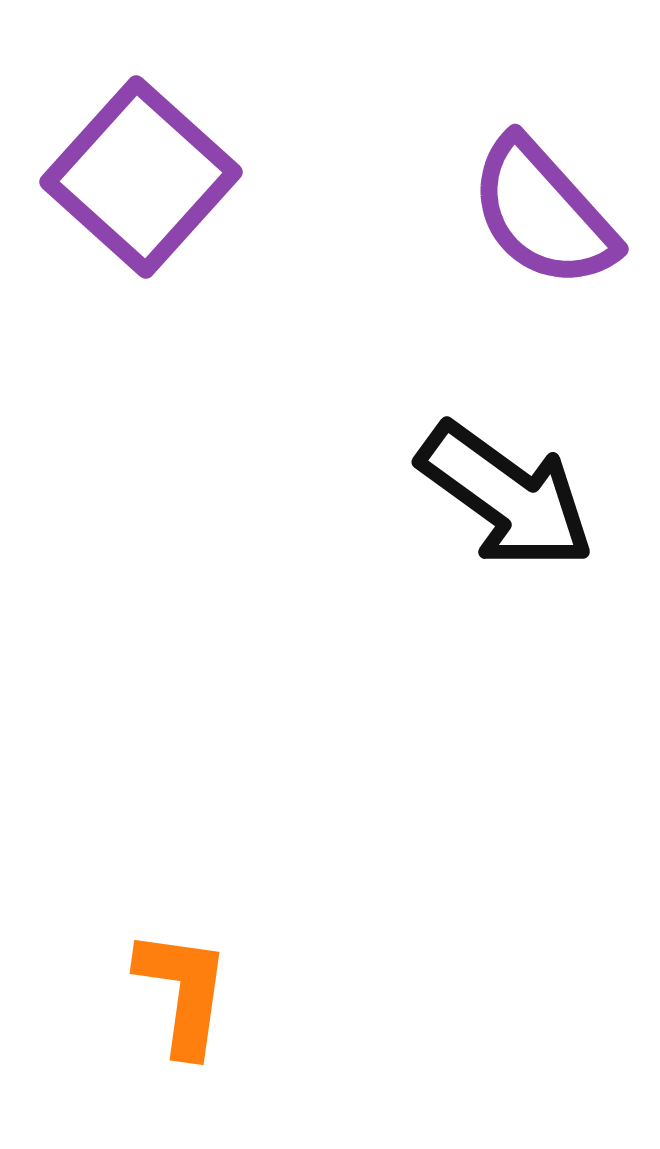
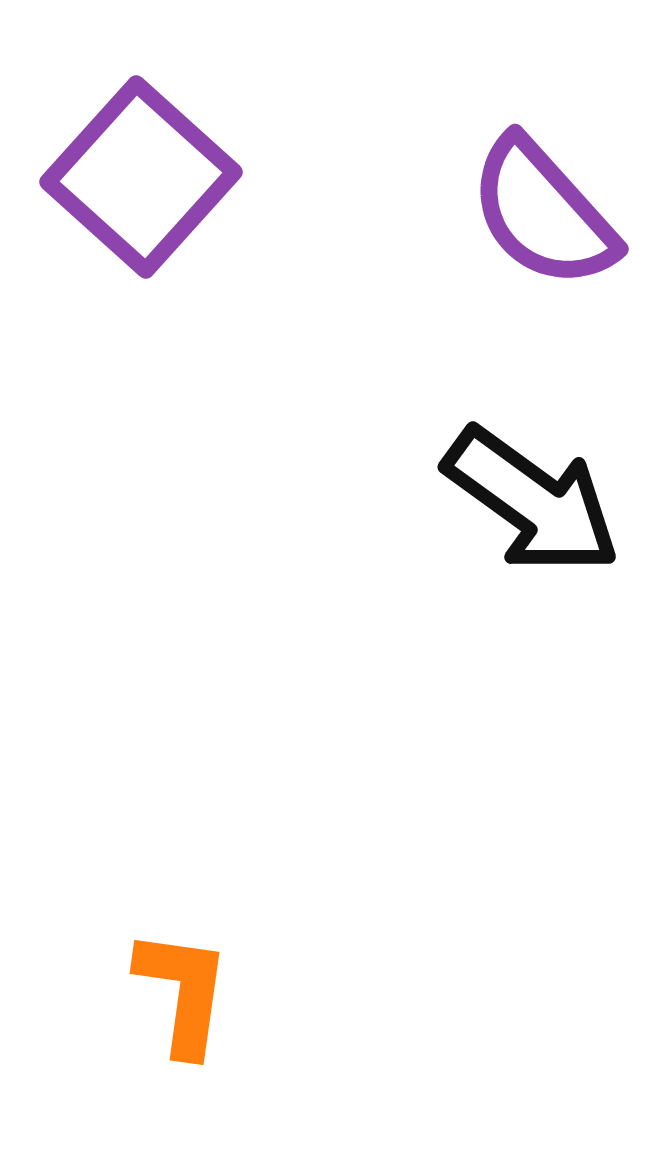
black arrow: moved 26 px right, 5 px down
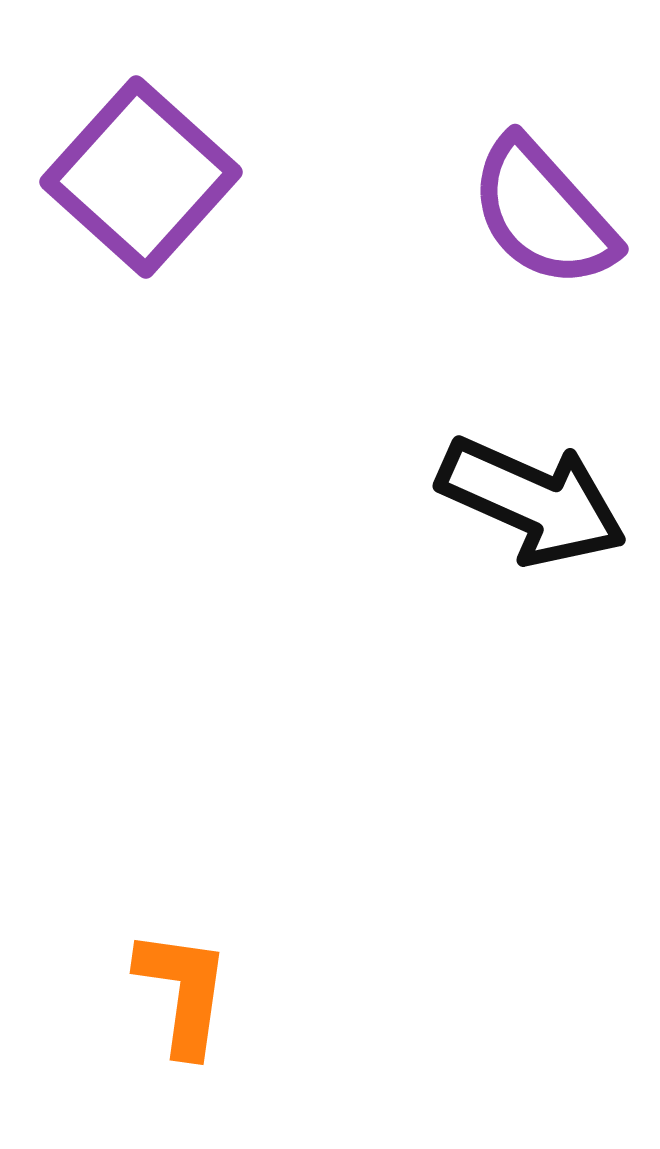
black arrow: rotated 12 degrees counterclockwise
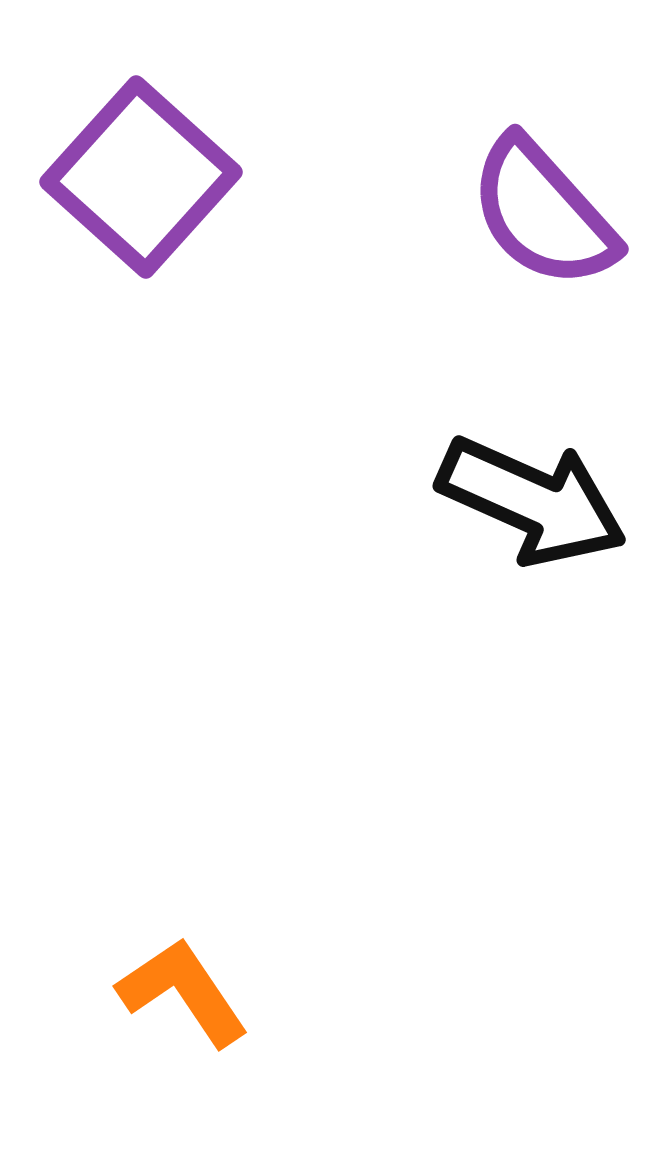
orange L-shape: rotated 42 degrees counterclockwise
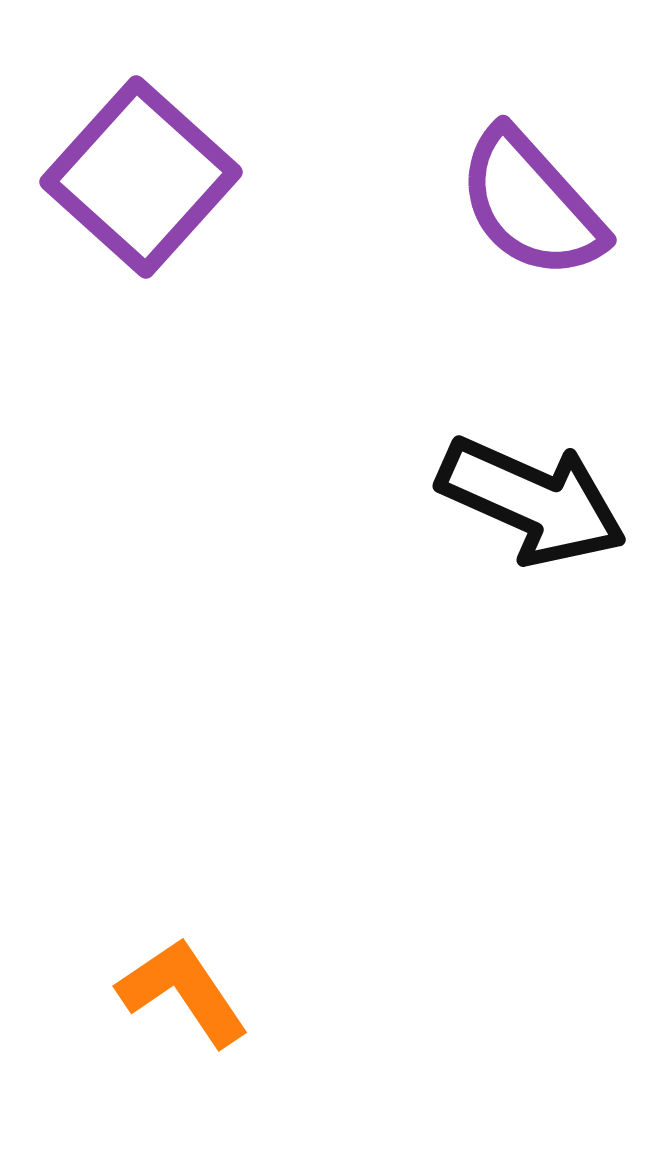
purple semicircle: moved 12 px left, 9 px up
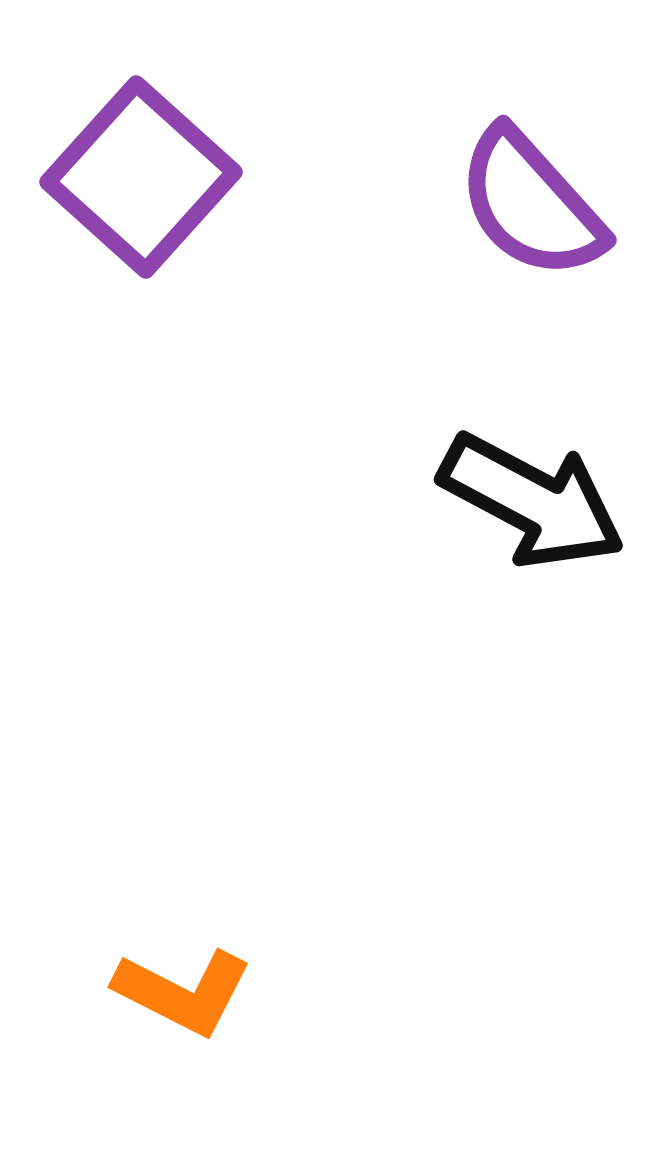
black arrow: rotated 4 degrees clockwise
orange L-shape: rotated 151 degrees clockwise
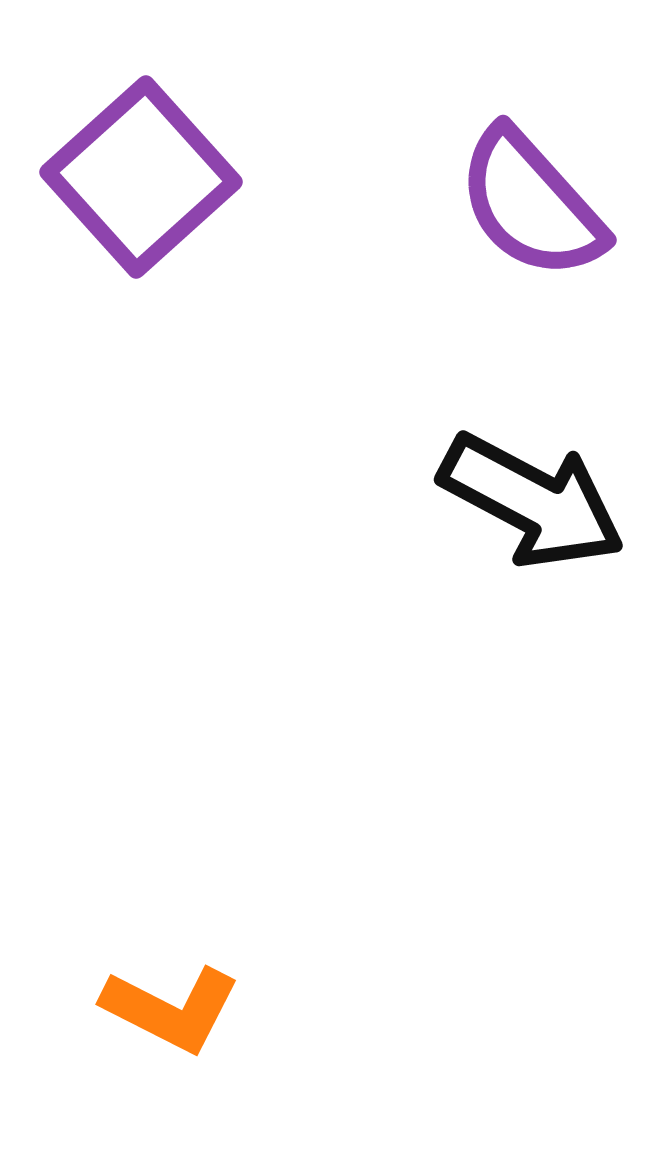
purple square: rotated 6 degrees clockwise
orange L-shape: moved 12 px left, 17 px down
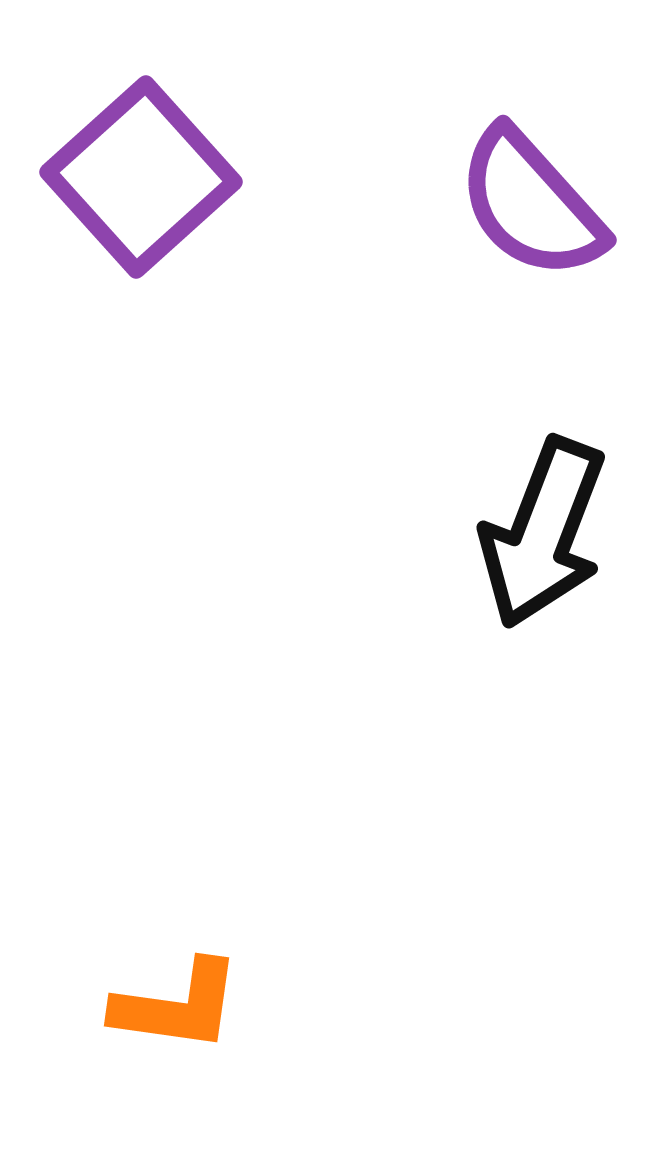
black arrow: moved 11 px right, 32 px down; rotated 83 degrees clockwise
orange L-shape: moved 6 px right, 3 px up; rotated 19 degrees counterclockwise
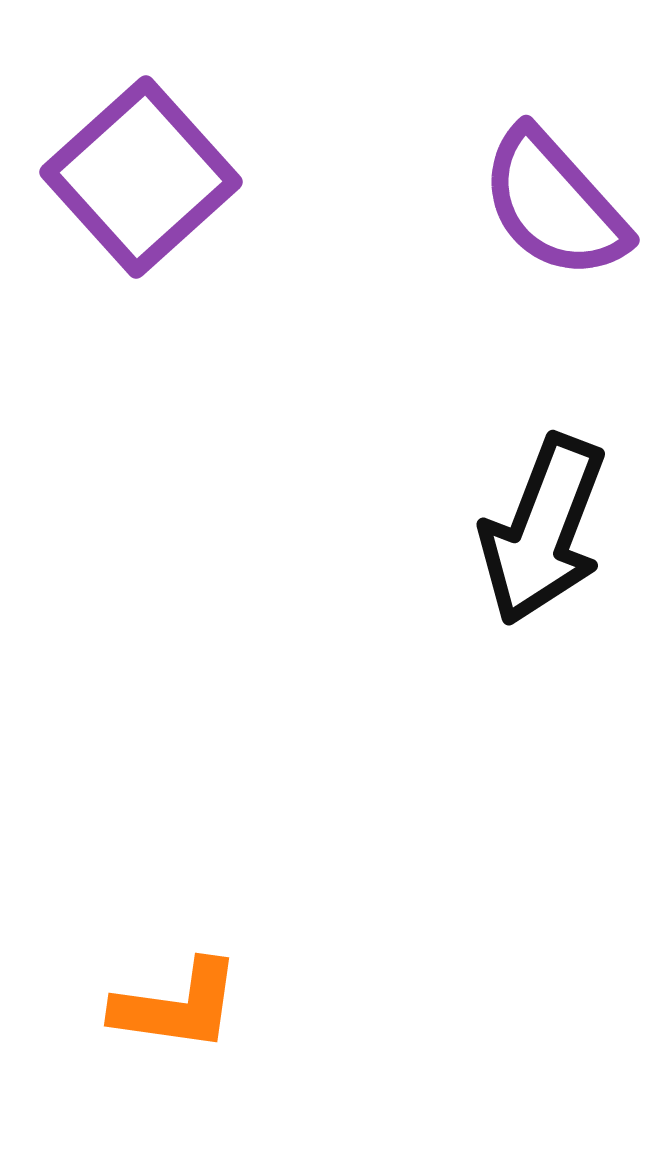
purple semicircle: moved 23 px right
black arrow: moved 3 px up
